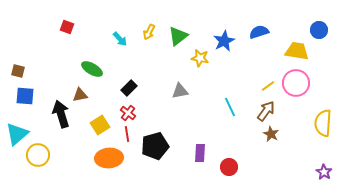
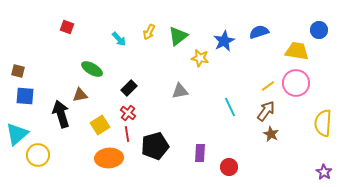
cyan arrow: moved 1 px left
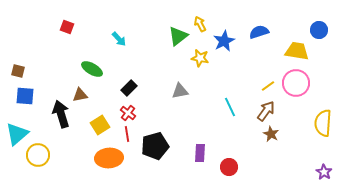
yellow arrow: moved 51 px right, 8 px up; rotated 126 degrees clockwise
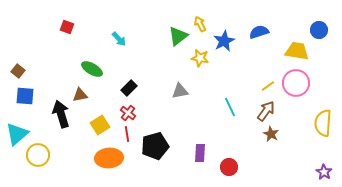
brown square: rotated 24 degrees clockwise
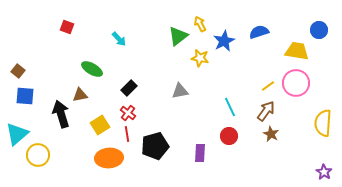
red circle: moved 31 px up
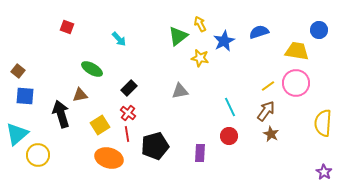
orange ellipse: rotated 20 degrees clockwise
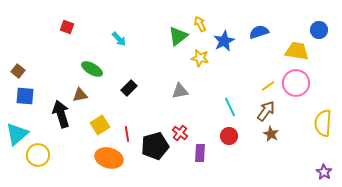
red cross: moved 52 px right, 20 px down
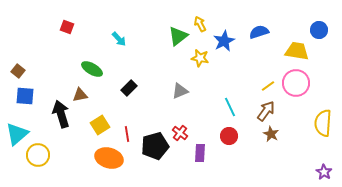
gray triangle: rotated 12 degrees counterclockwise
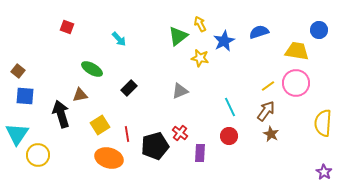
cyan triangle: rotated 15 degrees counterclockwise
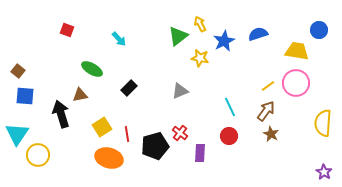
red square: moved 3 px down
blue semicircle: moved 1 px left, 2 px down
yellow square: moved 2 px right, 2 px down
